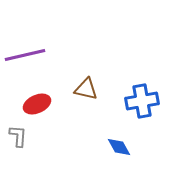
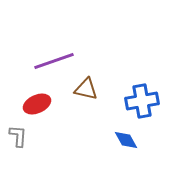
purple line: moved 29 px right, 6 px down; rotated 6 degrees counterclockwise
blue diamond: moved 7 px right, 7 px up
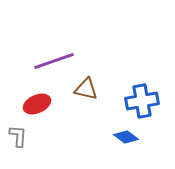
blue diamond: moved 3 px up; rotated 25 degrees counterclockwise
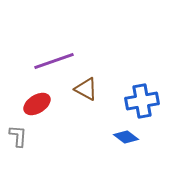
brown triangle: rotated 15 degrees clockwise
red ellipse: rotated 8 degrees counterclockwise
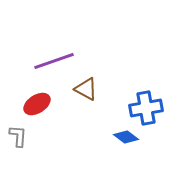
blue cross: moved 4 px right, 7 px down
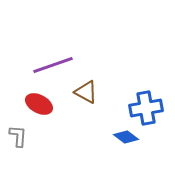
purple line: moved 1 px left, 4 px down
brown triangle: moved 3 px down
red ellipse: moved 2 px right; rotated 60 degrees clockwise
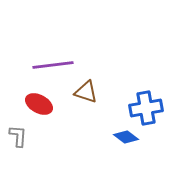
purple line: rotated 12 degrees clockwise
brown triangle: rotated 10 degrees counterclockwise
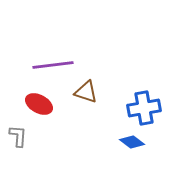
blue cross: moved 2 px left
blue diamond: moved 6 px right, 5 px down
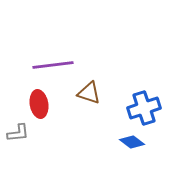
brown triangle: moved 3 px right, 1 px down
red ellipse: rotated 52 degrees clockwise
blue cross: rotated 8 degrees counterclockwise
gray L-shape: moved 3 px up; rotated 80 degrees clockwise
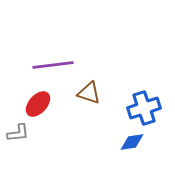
red ellipse: moved 1 px left; rotated 52 degrees clockwise
blue diamond: rotated 45 degrees counterclockwise
